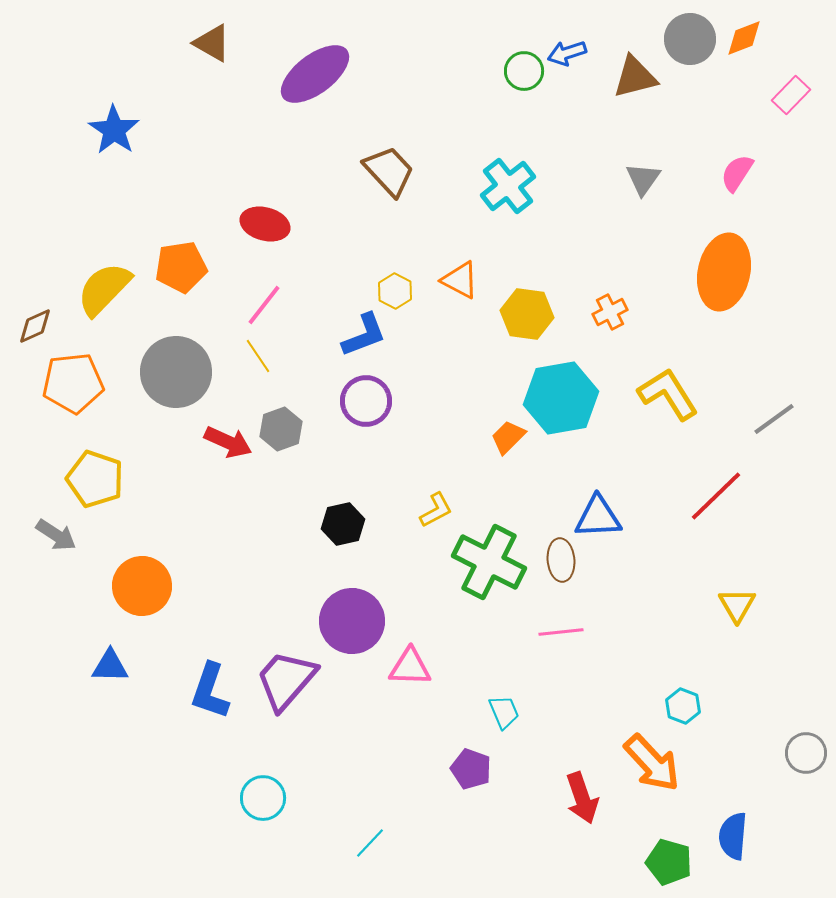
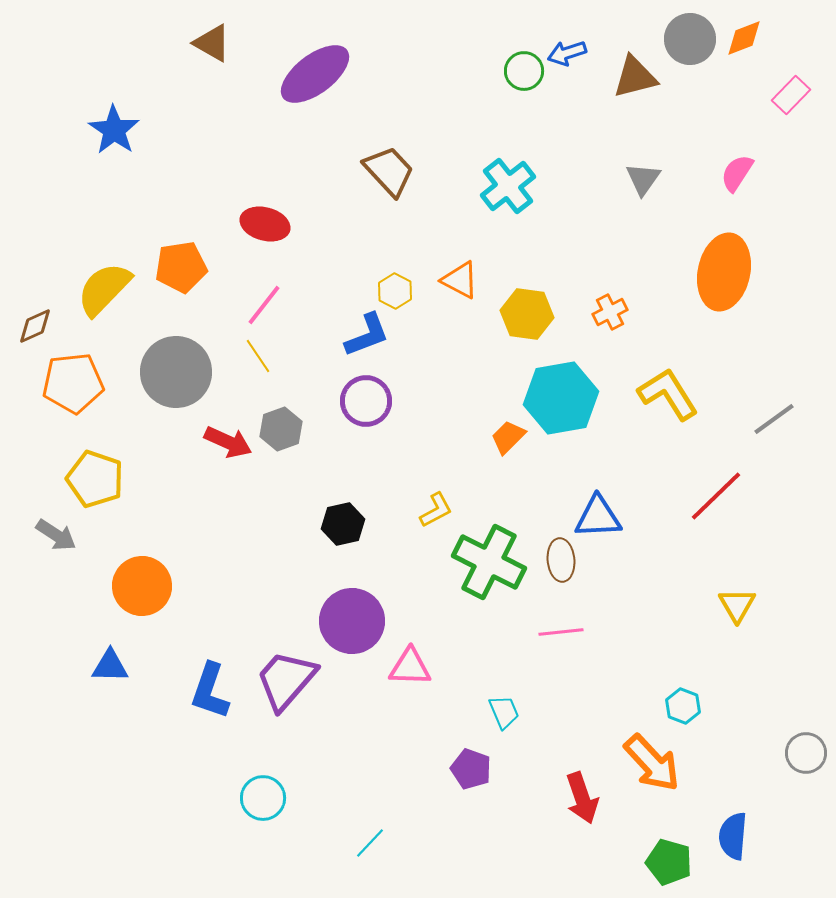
blue L-shape at (364, 335): moved 3 px right
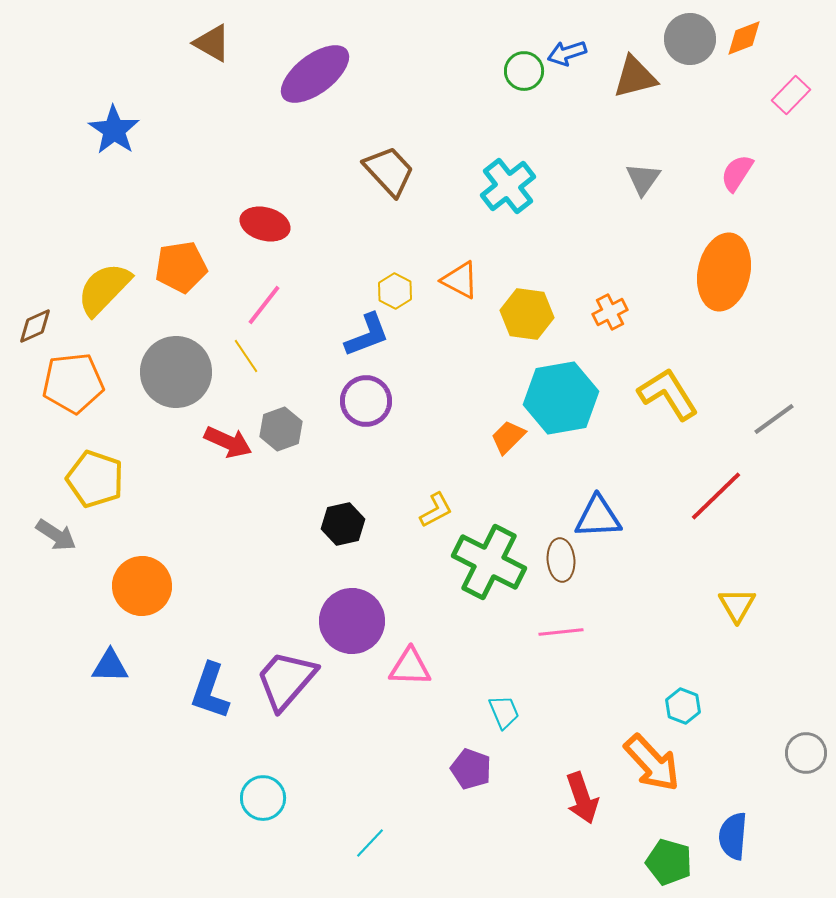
yellow line at (258, 356): moved 12 px left
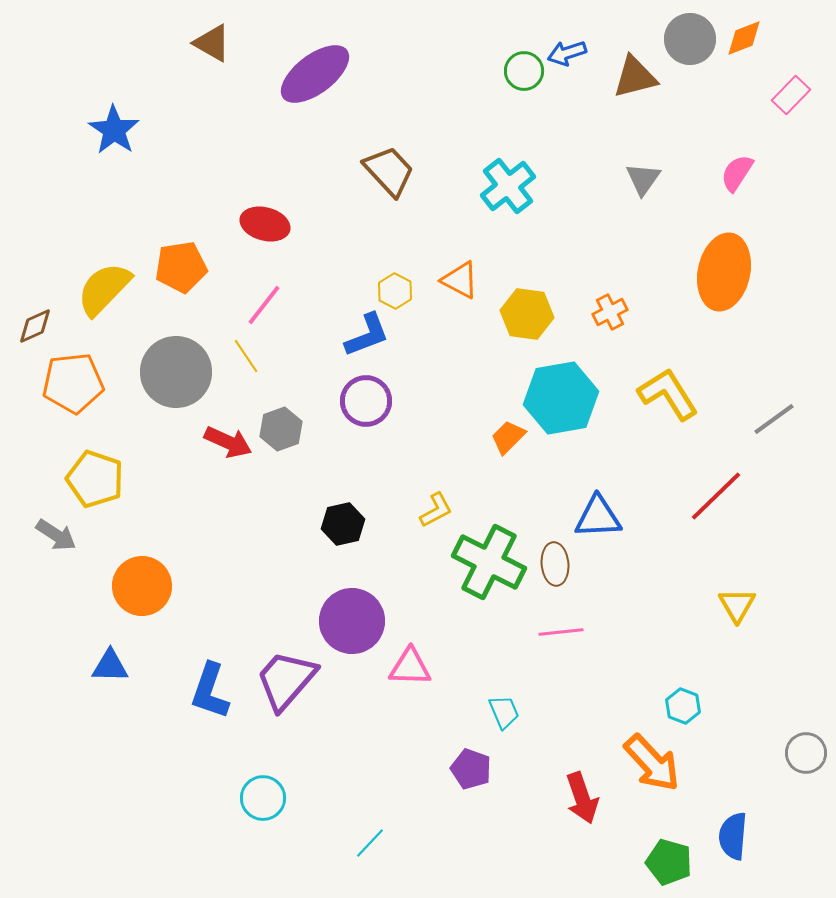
brown ellipse at (561, 560): moved 6 px left, 4 px down
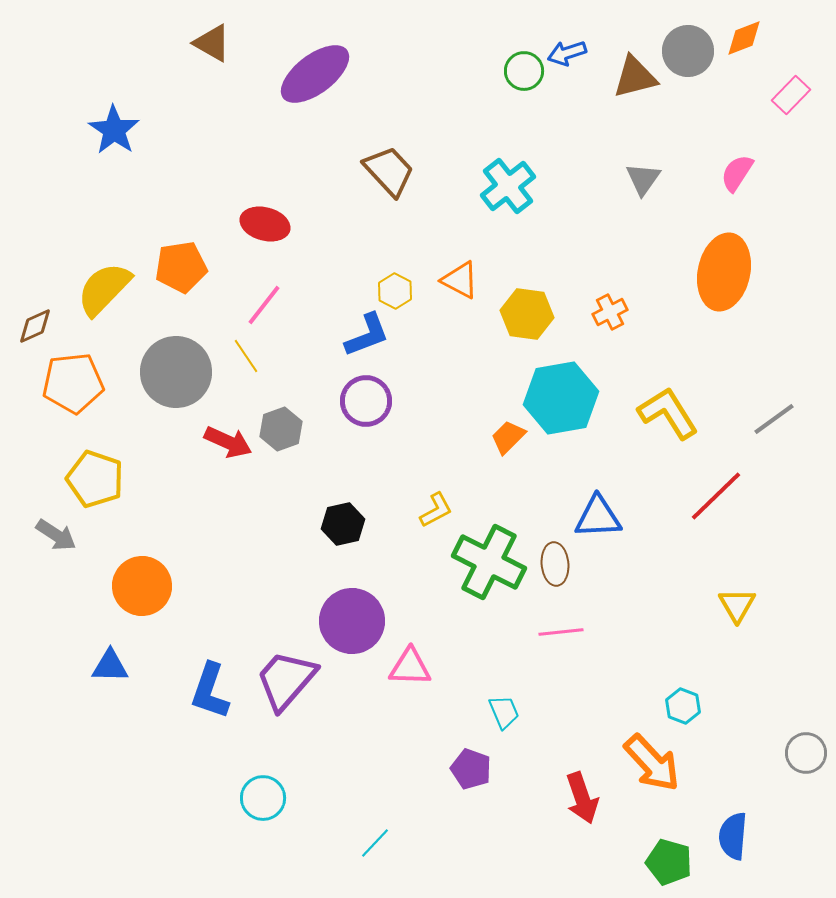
gray circle at (690, 39): moved 2 px left, 12 px down
yellow L-shape at (668, 394): moved 19 px down
cyan line at (370, 843): moved 5 px right
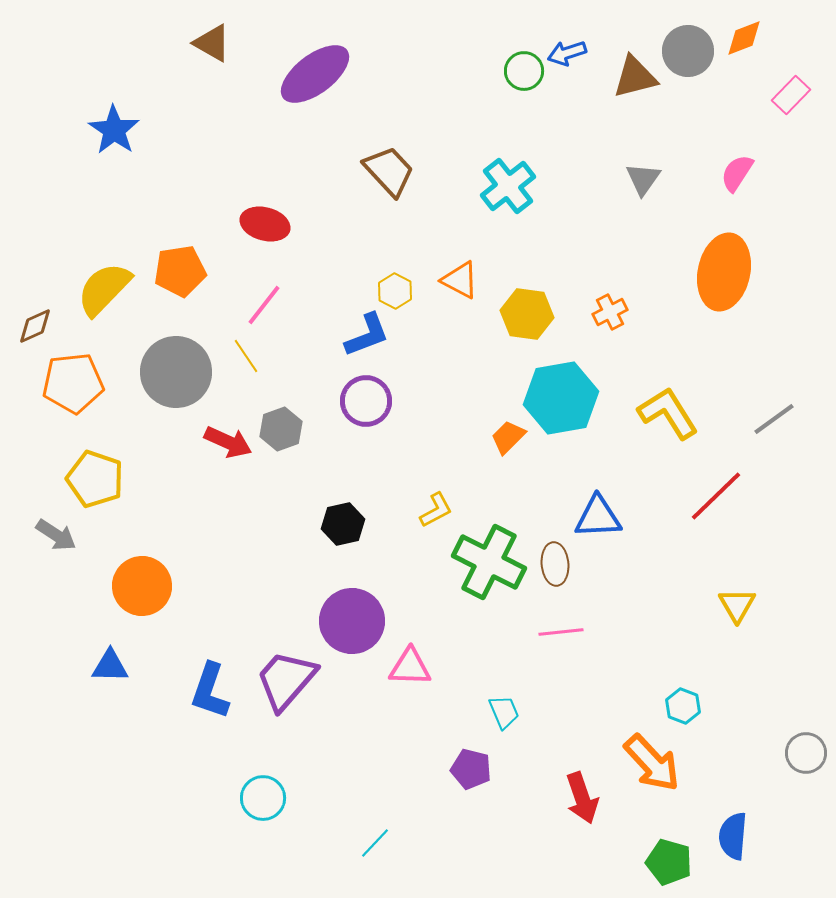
orange pentagon at (181, 267): moved 1 px left, 4 px down
purple pentagon at (471, 769): rotated 6 degrees counterclockwise
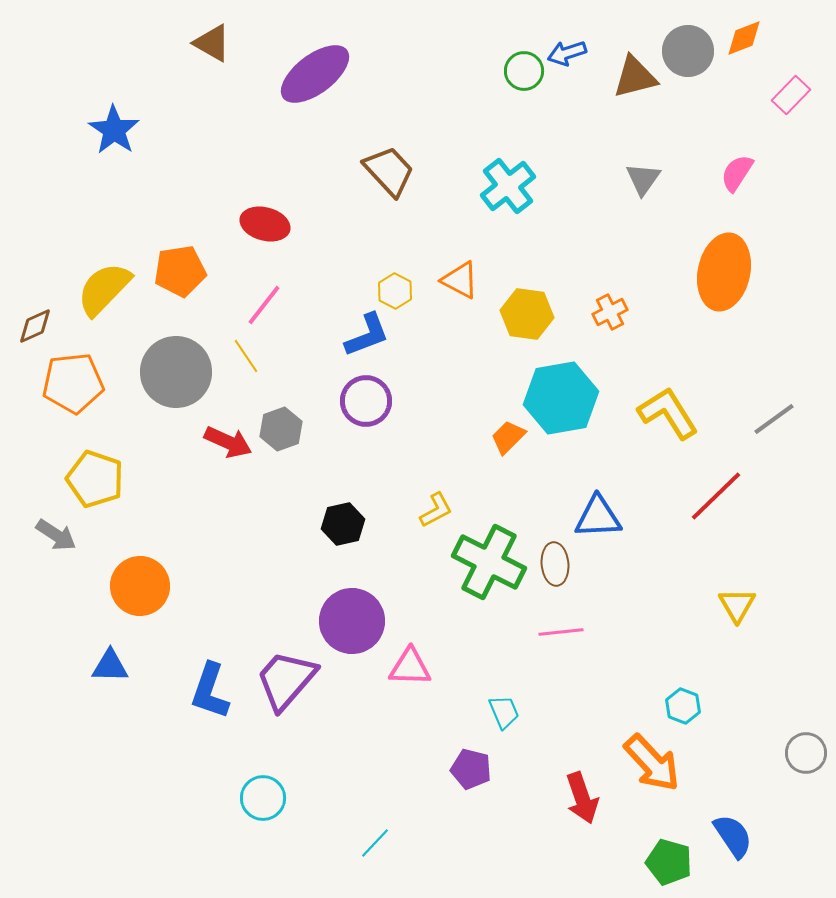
orange circle at (142, 586): moved 2 px left
blue semicircle at (733, 836): rotated 141 degrees clockwise
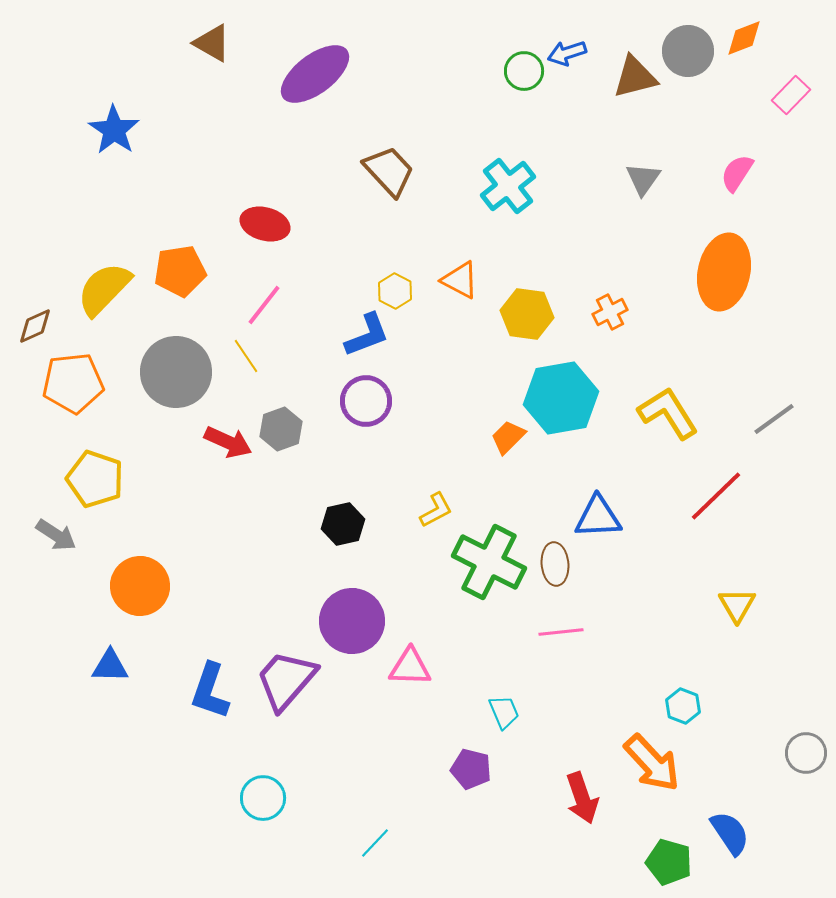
blue semicircle at (733, 836): moved 3 px left, 3 px up
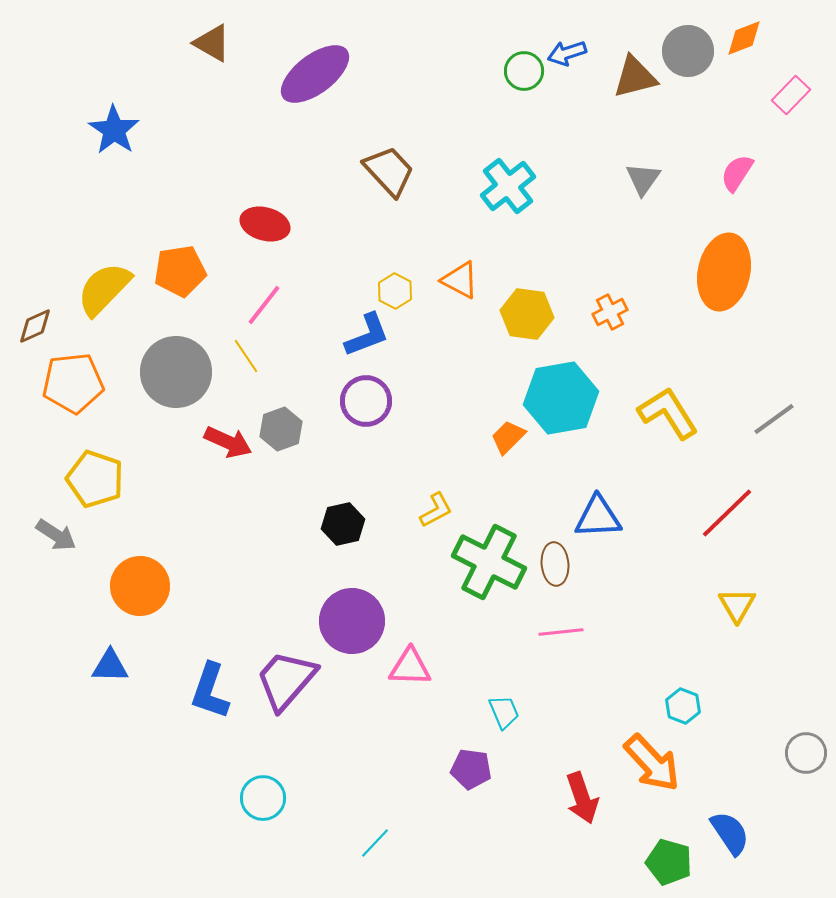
red line at (716, 496): moved 11 px right, 17 px down
purple pentagon at (471, 769): rotated 6 degrees counterclockwise
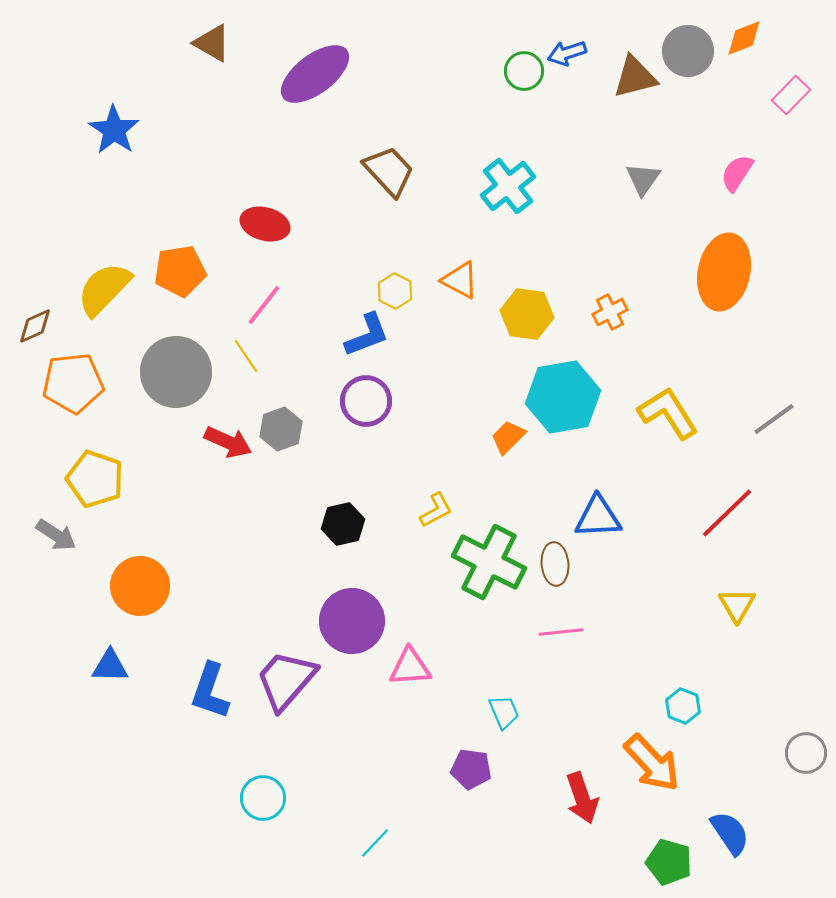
cyan hexagon at (561, 398): moved 2 px right, 1 px up
pink triangle at (410, 667): rotated 6 degrees counterclockwise
